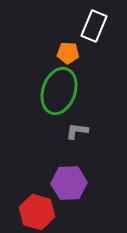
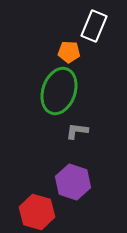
orange pentagon: moved 1 px right, 1 px up
purple hexagon: moved 4 px right, 1 px up; rotated 20 degrees clockwise
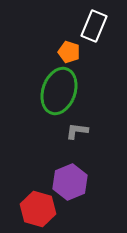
orange pentagon: rotated 15 degrees clockwise
purple hexagon: moved 3 px left; rotated 20 degrees clockwise
red hexagon: moved 1 px right, 3 px up
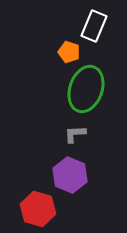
green ellipse: moved 27 px right, 2 px up
gray L-shape: moved 2 px left, 3 px down; rotated 10 degrees counterclockwise
purple hexagon: moved 7 px up; rotated 16 degrees counterclockwise
